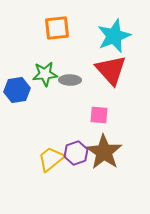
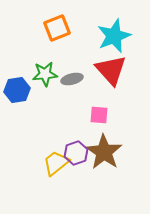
orange square: rotated 16 degrees counterclockwise
gray ellipse: moved 2 px right, 1 px up; rotated 15 degrees counterclockwise
yellow trapezoid: moved 5 px right, 4 px down
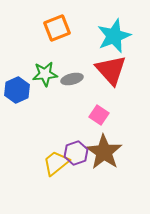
blue hexagon: rotated 15 degrees counterclockwise
pink square: rotated 30 degrees clockwise
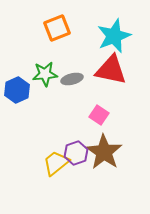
red triangle: rotated 36 degrees counterclockwise
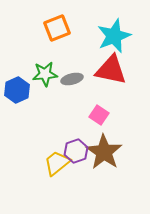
purple hexagon: moved 2 px up
yellow trapezoid: moved 1 px right
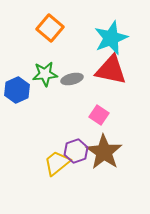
orange square: moved 7 px left; rotated 28 degrees counterclockwise
cyan star: moved 3 px left, 2 px down
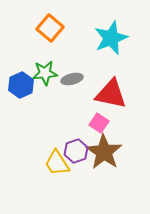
red triangle: moved 24 px down
green star: moved 1 px up
blue hexagon: moved 4 px right, 5 px up
pink square: moved 8 px down
yellow trapezoid: rotated 84 degrees counterclockwise
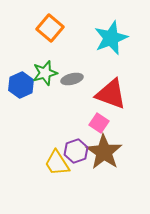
green star: rotated 10 degrees counterclockwise
red triangle: rotated 8 degrees clockwise
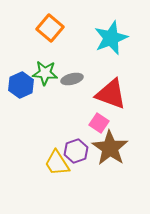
green star: rotated 20 degrees clockwise
brown star: moved 6 px right, 4 px up
